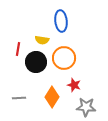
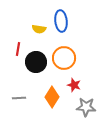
yellow semicircle: moved 3 px left, 11 px up
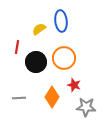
yellow semicircle: rotated 136 degrees clockwise
red line: moved 1 px left, 2 px up
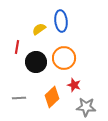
orange diamond: rotated 15 degrees clockwise
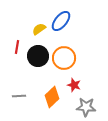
blue ellipse: rotated 45 degrees clockwise
black circle: moved 2 px right, 6 px up
gray line: moved 2 px up
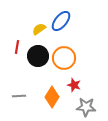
orange diamond: rotated 15 degrees counterclockwise
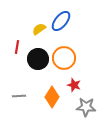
black circle: moved 3 px down
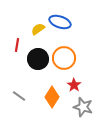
blue ellipse: moved 1 px left, 1 px down; rotated 70 degrees clockwise
yellow semicircle: moved 1 px left
red line: moved 2 px up
red star: rotated 16 degrees clockwise
gray line: rotated 40 degrees clockwise
gray star: moved 3 px left; rotated 12 degrees clockwise
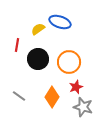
orange circle: moved 5 px right, 4 px down
red star: moved 2 px right, 2 px down; rotated 16 degrees clockwise
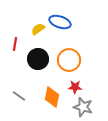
red line: moved 2 px left, 1 px up
orange circle: moved 2 px up
red star: moved 1 px left; rotated 24 degrees clockwise
orange diamond: rotated 20 degrees counterclockwise
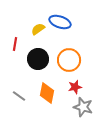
red star: rotated 16 degrees counterclockwise
orange diamond: moved 5 px left, 4 px up
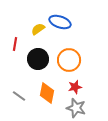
gray star: moved 7 px left, 1 px down
